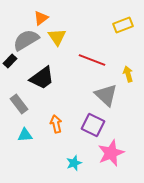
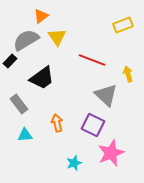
orange triangle: moved 2 px up
orange arrow: moved 1 px right, 1 px up
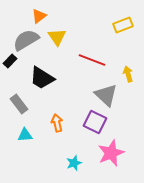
orange triangle: moved 2 px left
black trapezoid: rotated 68 degrees clockwise
purple square: moved 2 px right, 3 px up
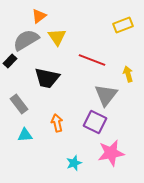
black trapezoid: moved 5 px right; rotated 20 degrees counterclockwise
gray triangle: rotated 25 degrees clockwise
pink star: rotated 12 degrees clockwise
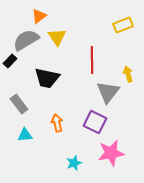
red line: rotated 68 degrees clockwise
gray triangle: moved 2 px right, 3 px up
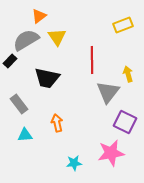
purple square: moved 30 px right
cyan star: rotated 14 degrees clockwise
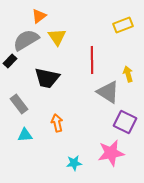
gray triangle: rotated 35 degrees counterclockwise
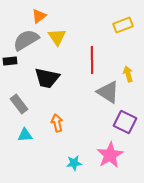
black rectangle: rotated 40 degrees clockwise
pink star: moved 1 px left, 2 px down; rotated 20 degrees counterclockwise
